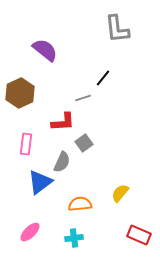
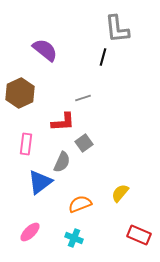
black line: moved 21 px up; rotated 24 degrees counterclockwise
orange semicircle: rotated 15 degrees counterclockwise
cyan cross: rotated 30 degrees clockwise
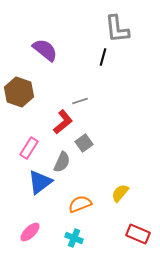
brown hexagon: moved 1 px left, 1 px up; rotated 16 degrees counterclockwise
gray line: moved 3 px left, 3 px down
red L-shape: rotated 35 degrees counterclockwise
pink rectangle: moved 3 px right, 4 px down; rotated 25 degrees clockwise
red rectangle: moved 1 px left, 1 px up
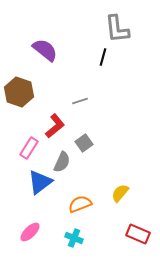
red L-shape: moved 8 px left, 4 px down
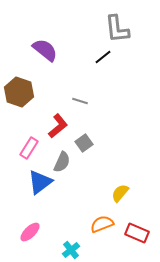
black line: rotated 36 degrees clockwise
gray line: rotated 35 degrees clockwise
red L-shape: moved 3 px right
orange semicircle: moved 22 px right, 20 px down
red rectangle: moved 1 px left, 1 px up
cyan cross: moved 3 px left, 12 px down; rotated 30 degrees clockwise
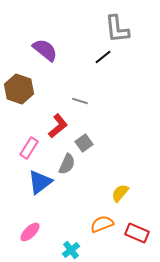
brown hexagon: moved 3 px up
gray semicircle: moved 5 px right, 2 px down
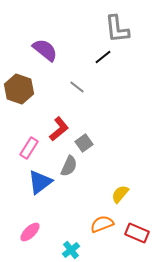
gray line: moved 3 px left, 14 px up; rotated 21 degrees clockwise
red L-shape: moved 1 px right, 3 px down
gray semicircle: moved 2 px right, 2 px down
yellow semicircle: moved 1 px down
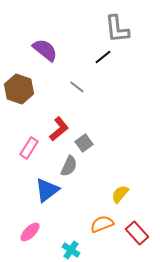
blue triangle: moved 7 px right, 8 px down
red rectangle: rotated 25 degrees clockwise
cyan cross: rotated 18 degrees counterclockwise
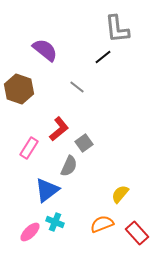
cyan cross: moved 16 px left, 28 px up; rotated 12 degrees counterclockwise
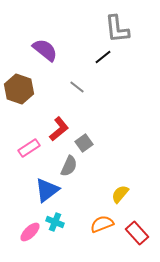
pink rectangle: rotated 25 degrees clockwise
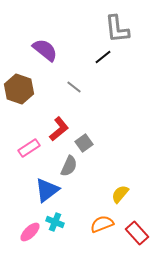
gray line: moved 3 px left
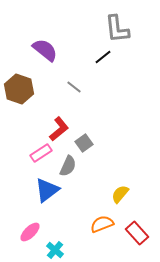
pink rectangle: moved 12 px right, 5 px down
gray semicircle: moved 1 px left
cyan cross: moved 28 px down; rotated 18 degrees clockwise
